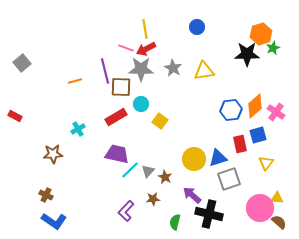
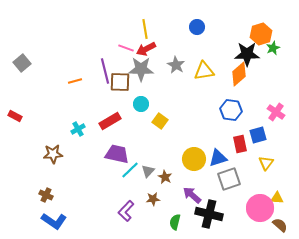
gray star at (173, 68): moved 3 px right, 3 px up
brown square at (121, 87): moved 1 px left, 5 px up
orange diamond at (255, 106): moved 16 px left, 32 px up
blue hexagon at (231, 110): rotated 15 degrees clockwise
red rectangle at (116, 117): moved 6 px left, 4 px down
brown semicircle at (279, 222): moved 1 px right, 3 px down
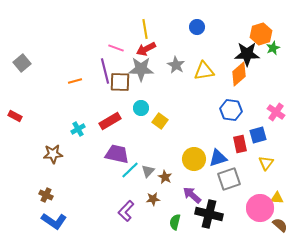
pink line at (126, 48): moved 10 px left
cyan circle at (141, 104): moved 4 px down
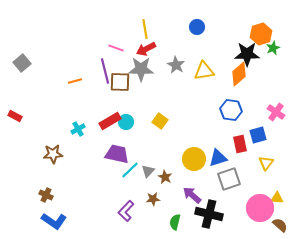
cyan circle at (141, 108): moved 15 px left, 14 px down
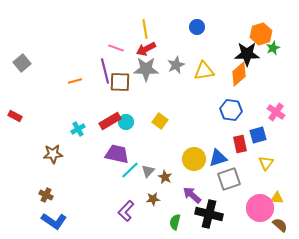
gray star at (176, 65): rotated 18 degrees clockwise
gray star at (141, 69): moved 5 px right
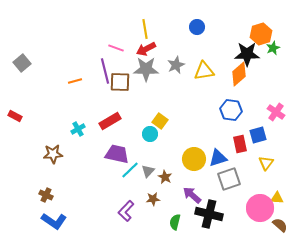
cyan circle at (126, 122): moved 24 px right, 12 px down
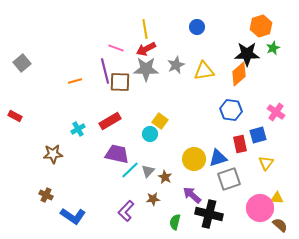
orange hexagon at (261, 34): moved 8 px up
blue L-shape at (54, 221): moved 19 px right, 5 px up
